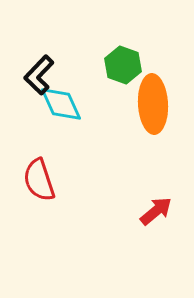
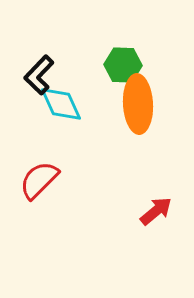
green hexagon: rotated 18 degrees counterclockwise
orange ellipse: moved 15 px left
red semicircle: rotated 63 degrees clockwise
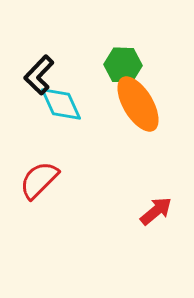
orange ellipse: rotated 28 degrees counterclockwise
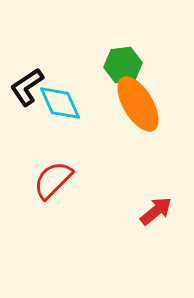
green hexagon: rotated 9 degrees counterclockwise
black L-shape: moved 12 px left, 12 px down; rotated 12 degrees clockwise
cyan diamond: moved 1 px left, 1 px up
red semicircle: moved 14 px right
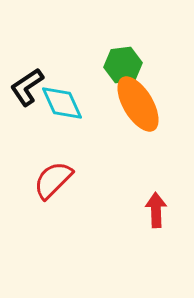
cyan diamond: moved 2 px right
red arrow: moved 1 px up; rotated 52 degrees counterclockwise
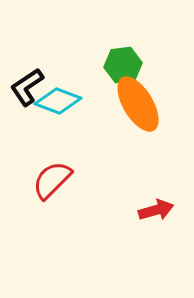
cyan diamond: moved 4 px left, 2 px up; rotated 45 degrees counterclockwise
red semicircle: moved 1 px left
red arrow: rotated 76 degrees clockwise
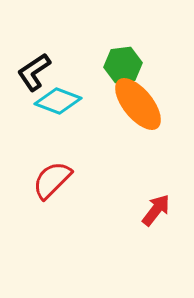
black L-shape: moved 7 px right, 15 px up
orange ellipse: rotated 8 degrees counterclockwise
red arrow: rotated 36 degrees counterclockwise
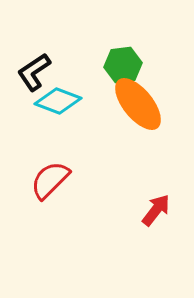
red semicircle: moved 2 px left
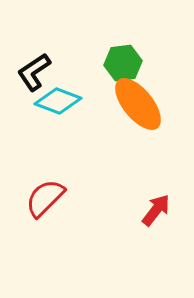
green hexagon: moved 2 px up
red semicircle: moved 5 px left, 18 px down
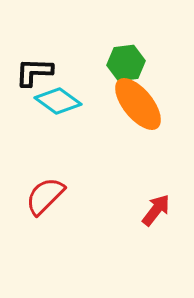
green hexagon: moved 3 px right
black L-shape: rotated 36 degrees clockwise
cyan diamond: rotated 15 degrees clockwise
red semicircle: moved 2 px up
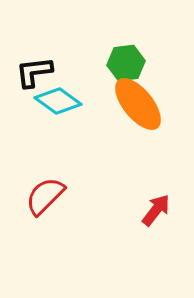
black L-shape: rotated 9 degrees counterclockwise
